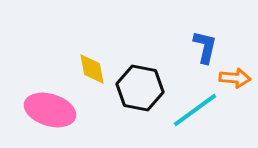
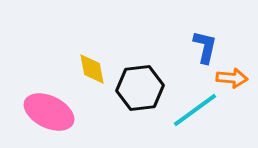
orange arrow: moved 3 px left
black hexagon: rotated 18 degrees counterclockwise
pink ellipse: moved 1 px left, 2 px down; rotated 9 degrees clockwise
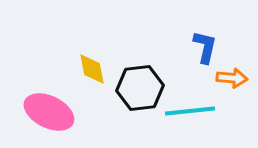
cyan line: moved 5 px left, 1 px down; rotated 30 degrees clockwise
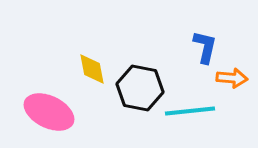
black hexagon: rotated 18 degrees clockwise
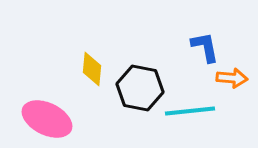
blue L-shape: rotated 24 degrees counterclockwise
yellow diamond: rotated 16 degrees clockwise
pink ellipse: moved 2 px left, 7 px down
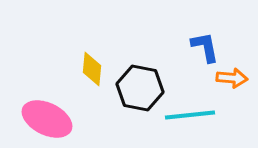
cyan line: moved 4 px down
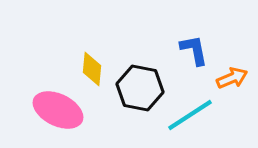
blue L-shape: moved 11 px left, 3 px down
orange arrow: rotated 28 degrees counterclockwise
cyan line: rotated 27 degrees counterclockwise
pink ellipse: moved 11 px right, 9 px up
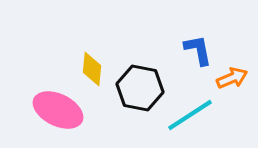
blue L-shape: moved 4 px right
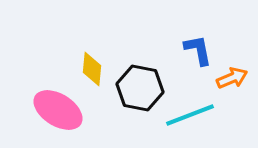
pink ellipse: rotated 6 degrees clockwise
cyan line: rotated 12 degrees clockwise
